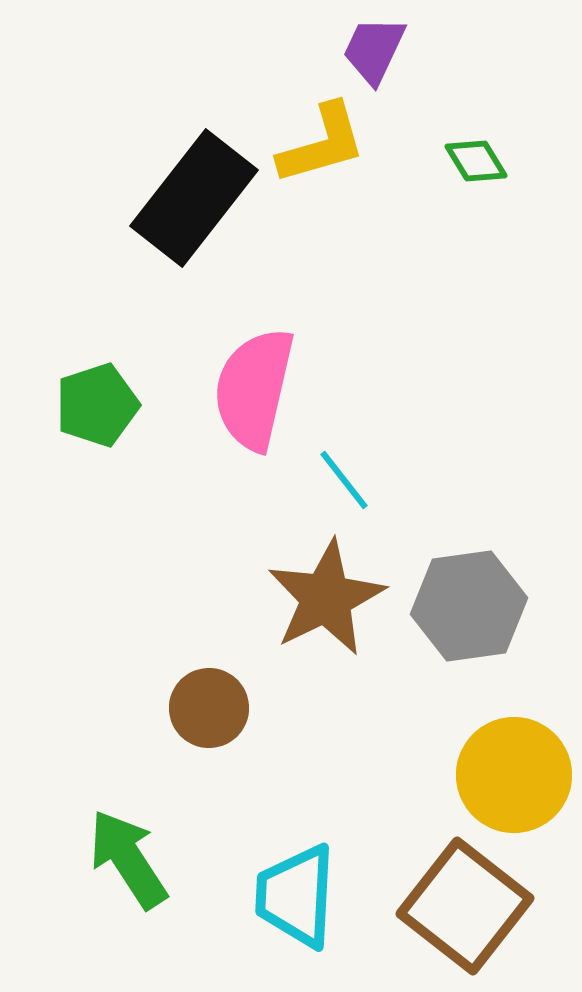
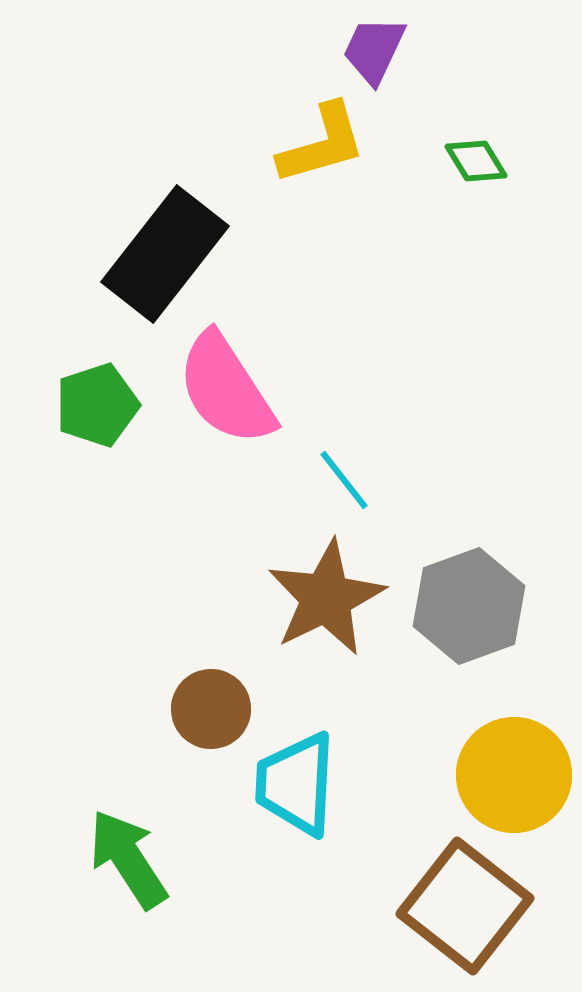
black rectangle: moved 29 px left, 56 px down
pink semicircle: moved 28 px left; rotated 46 degrees counterclockwise
gray hexagon: rotated 12 degrees counterclockwise
brown circle: moved 2 px right, 1 px down
cyan trapezoid: moved 112 px up
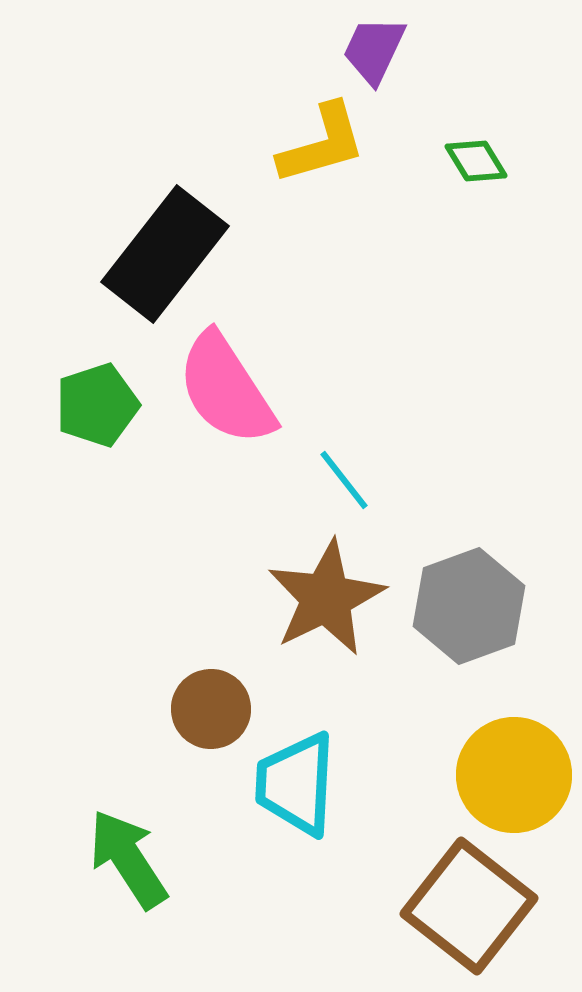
brown square: moved 4 px right
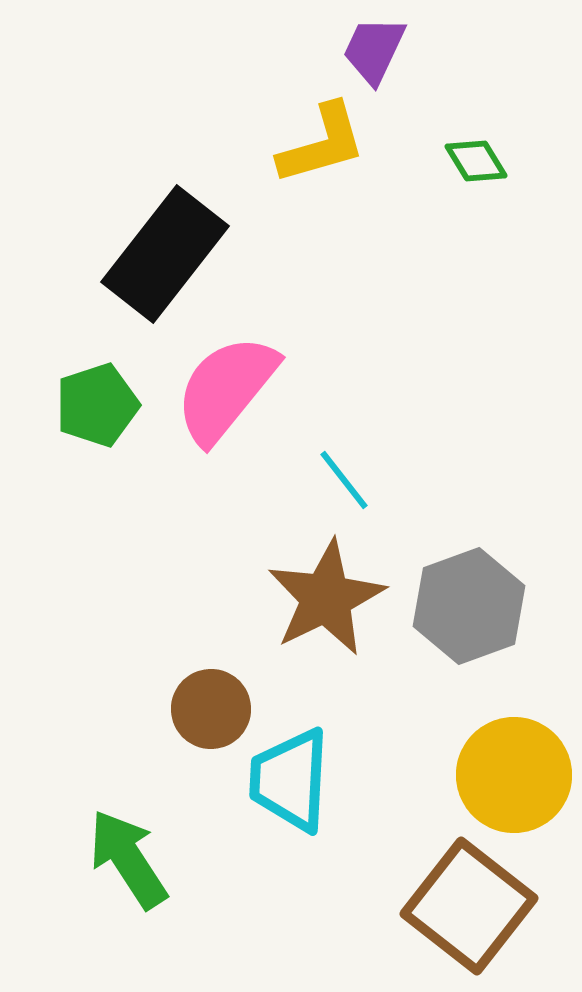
pink semicircle: rotated 72 degrees clockwise
cyan trapezoid: moved 6 px left, 4 px up
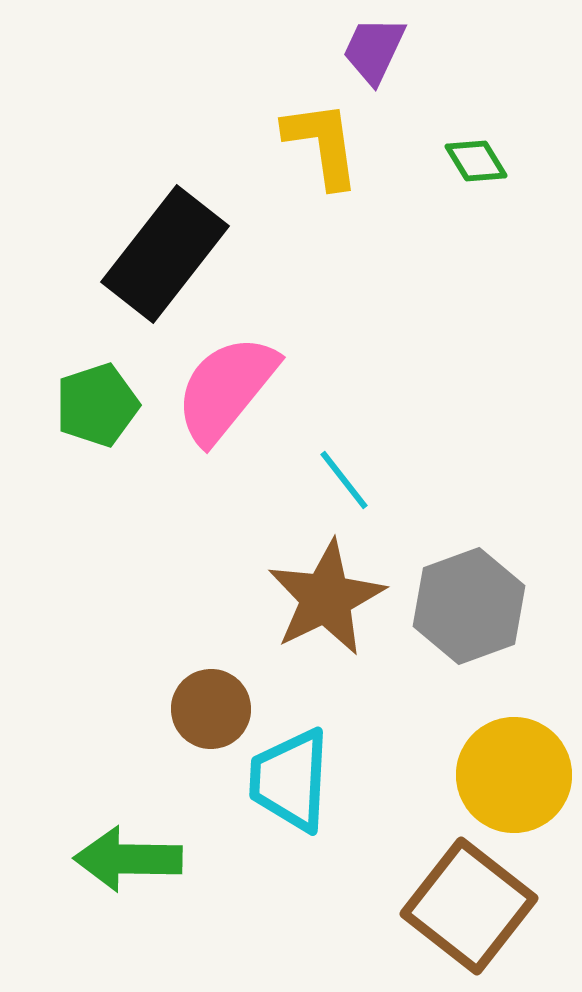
yellow L-shape: rotated 82 degrees counterclockwise
green arrow: rotated 56 degrees counterclockwise
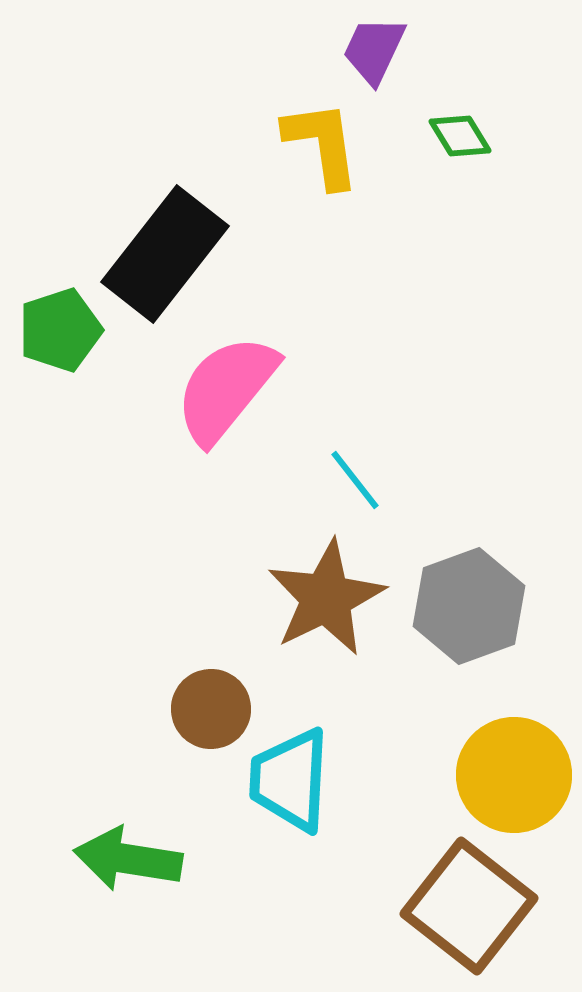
green diamond: moved 16 px left, 25 px up
green pentagon: moved 37 px left, 75 px up
cyan line: moved 11 px right
green arrow: rotated 8 degrees clockwise
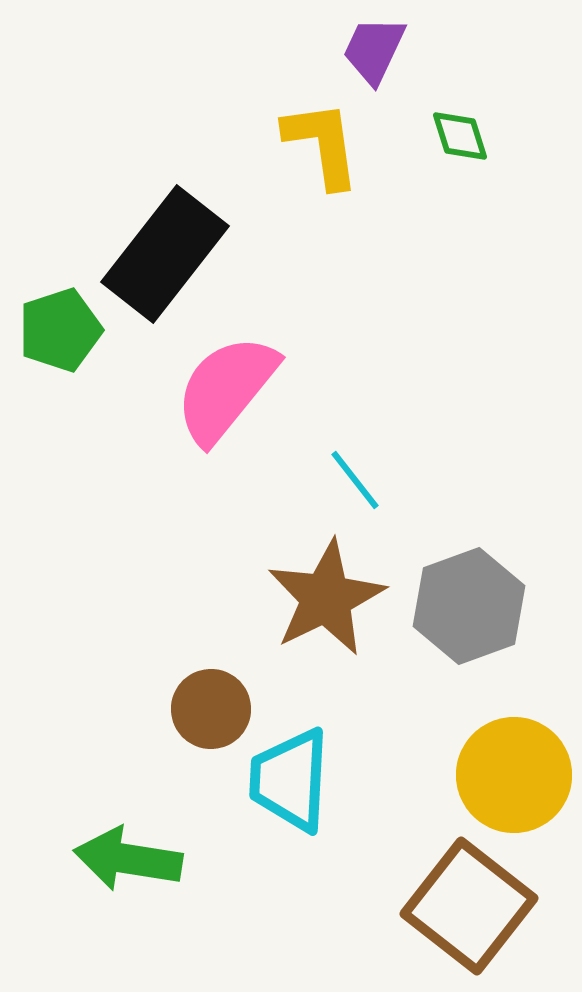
green diamond: rotated 14 degrees clockwise
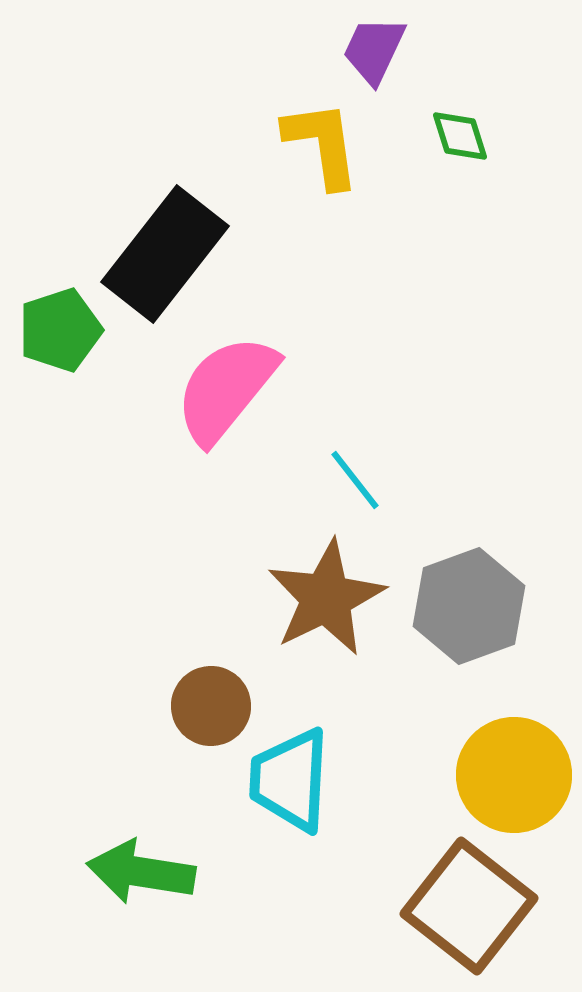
brown circle: moved 3 px up
green arrow: moved 13 px right, 13 px down
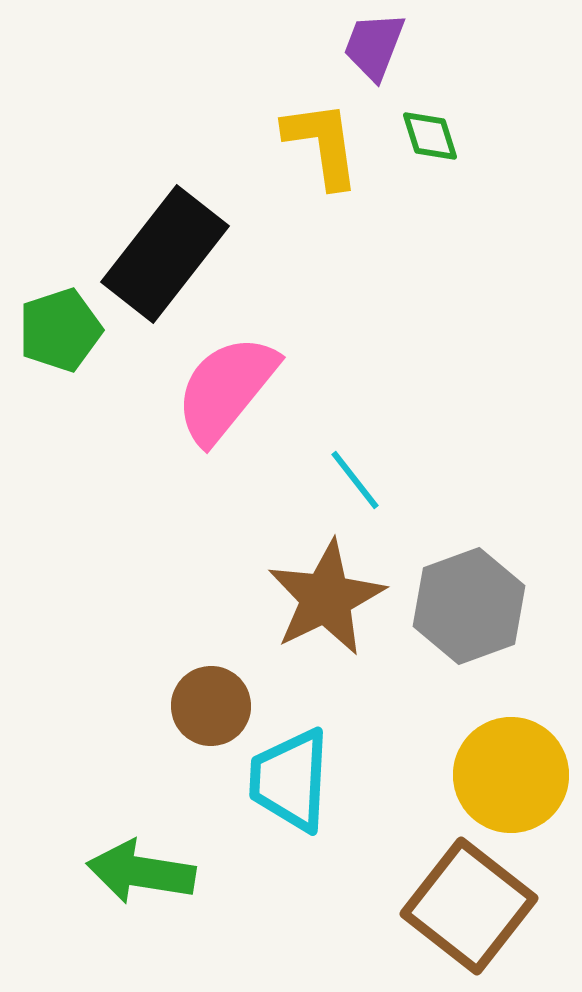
purple trapezoid: moved 4 px up; rotated 4 degrees counterclockwise
green diamond: moved 30 px left
yellow circle: moved 3 px left
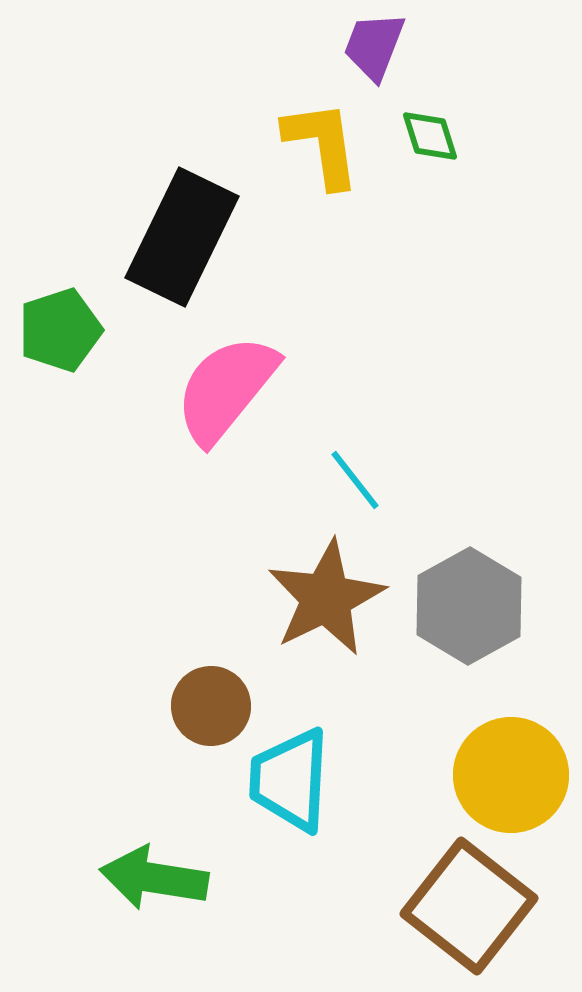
black rectangle: moved 17 px right, 17 px up; rotated 12 degrees counterclockwise
gray hexagon: rotated 9 degrees counterclockwise
green arrow: moved 13 px right, 6 px down
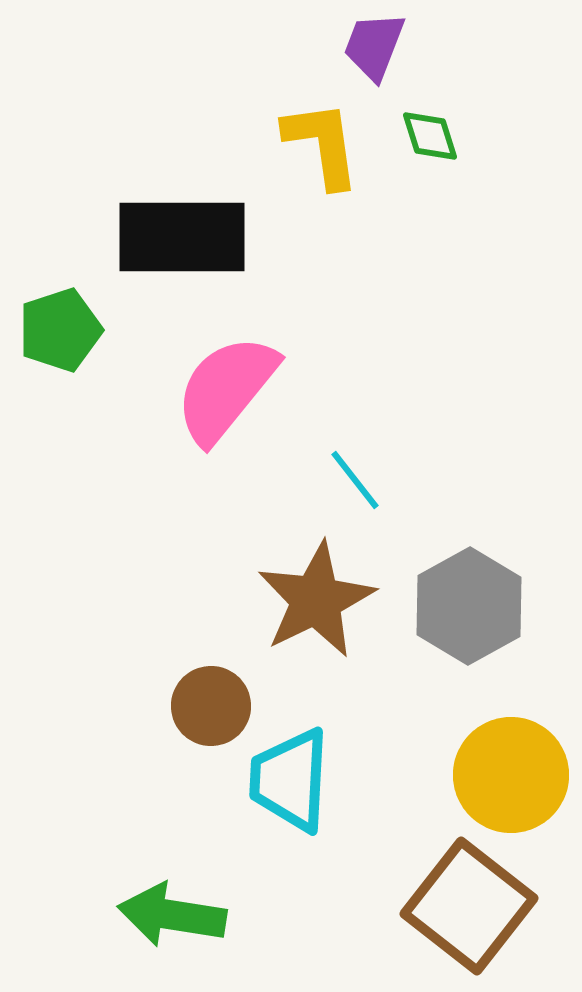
black rectangle: rotated 64 degrees clockwise
brown star: moved 10 px left, 2 px down
green arrow: moved 18 px right, 37 px down
